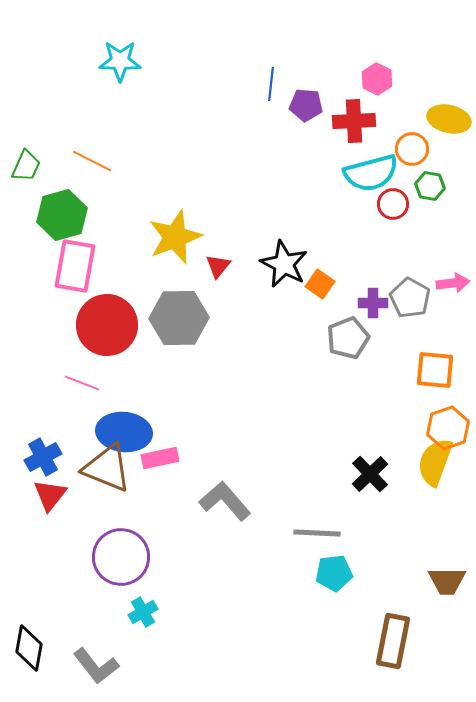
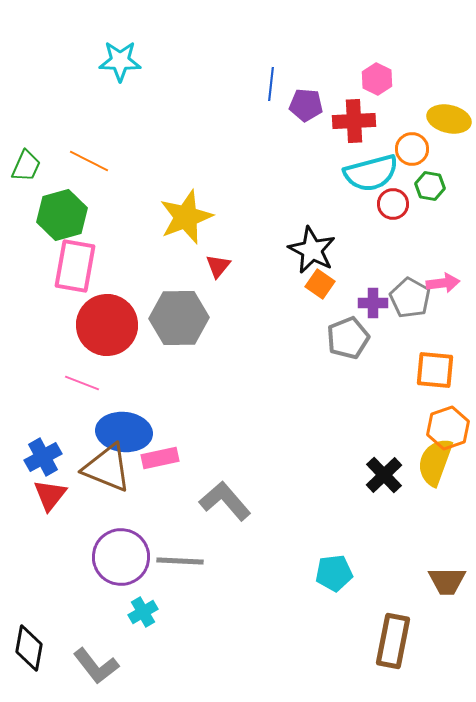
orange line at (92, 161): moved 3 px left
yellow star at (175, 237): moved 11 px right, 20 px up
black star at (284, 264): moved 28 px right, 14 px up
pink arrow at (453, 283): moved 10 px left
black cross at (370, 474): moved 14 px right, 1 px down
gray line at (317, 533): moved 137 px left, 28 px down
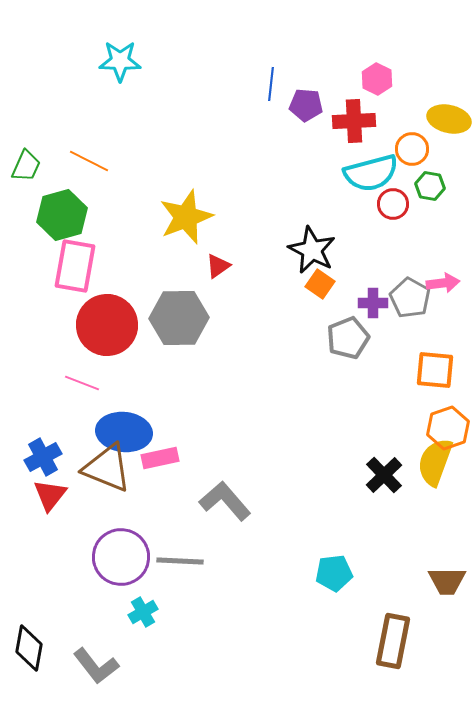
red triangle at (218, 266): rotated 16 degrees clockwise
